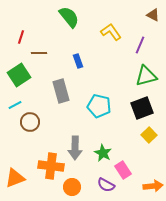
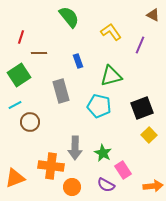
green triangle: moved 35 px left
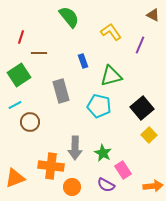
blue rectangle: moved 5 px right
black square: rotated 20 degrees counterclockwise
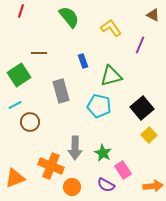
yellow L-shape: moved 4 px up
red line: moved 26 px up
orange cross: rotated 15 degrees clockwise
